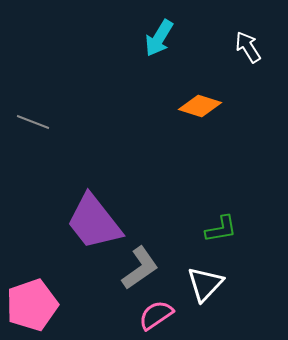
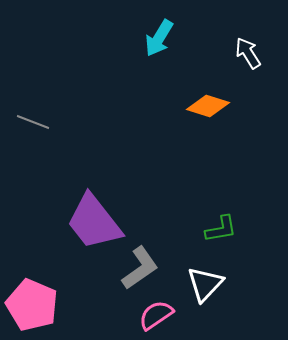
white arrow: moved 6 px down
orange diamond: moved 8 px right
pink pentagon: rotated 30 degrees counterclockwise
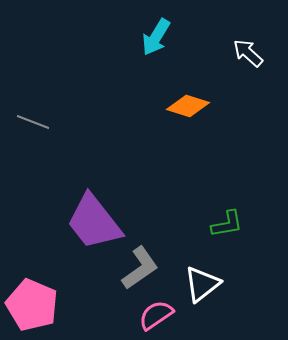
cyan arrow: moved 3 px left, 1 px up
white arrow: rotated 16 degrees counterclockwise
orange diamond: moved 20 px left
green L-shape: moved 6 px right, 5 px up
white triangle: moved 3 px left; rotated 9 degrees clockwise
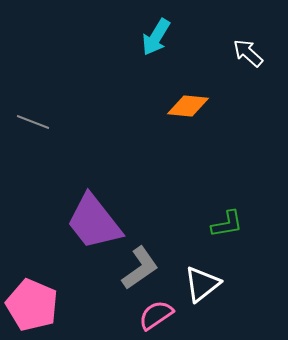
orange diamond: rotated 12 degrees counterclockwise
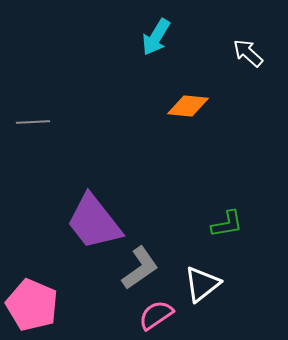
gray line: rotated 24 degrees counterclockwise
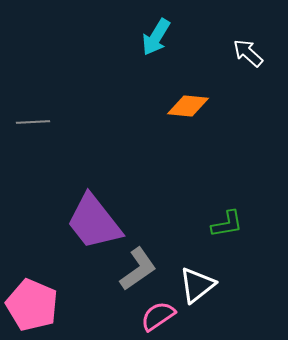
gray L-shape: moved 2 px left, 1 px down
white triangle: moved 5 px left, 1 px down
pink semicircle: moved 2 px right, 1 px down
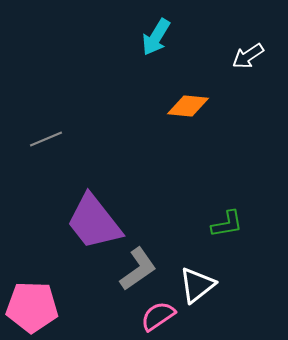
white arrow: moved 3 px down; rotated 76 degrees counterclockwise
gray line: moved 13 px right, 17 px down; rotated 20 degrees counterclockwise
pink pentagon: moved 2 px down; rotated 21 degrees counterclockwise
